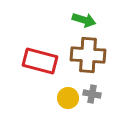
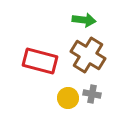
green arrow: rotated 10 degrees counterclockwise
brown cross: rotated 28 degrees clockwise
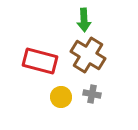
green arrow: rotated 80 degrees clockwise
yellow circle: moved 7 px left, 1 px up
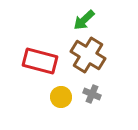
green arrow: rotated 50 degrees clockwise
gray cross: rotated 12 degrees clockwise
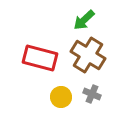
red rectangle: moved 3 px up
